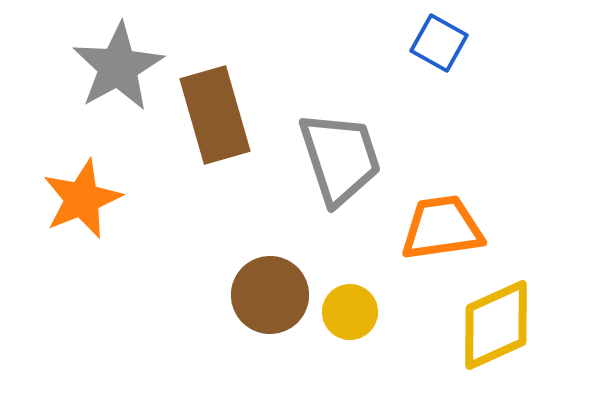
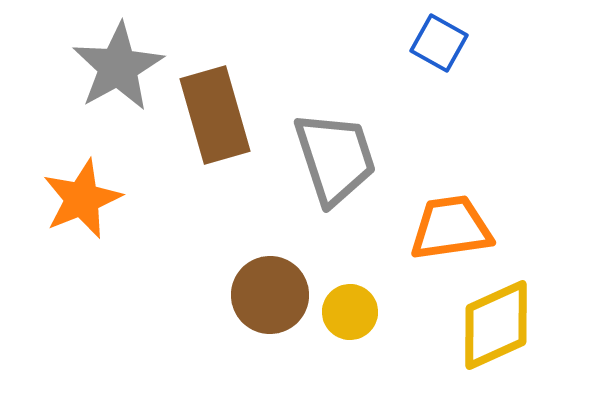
gray trapezoid: moved 5 px left
orange trapezoid: moved 9 px right
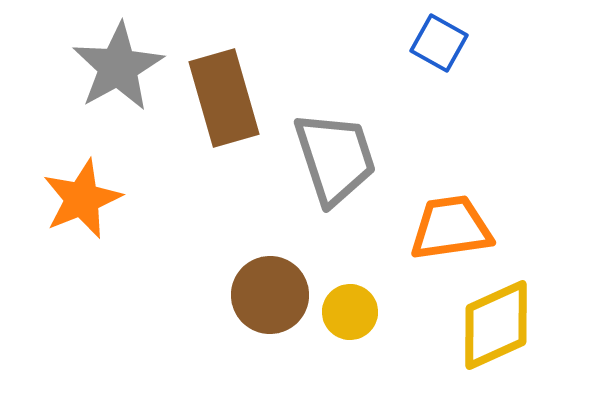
brown rectangle: moved 9 px right, 17 px up
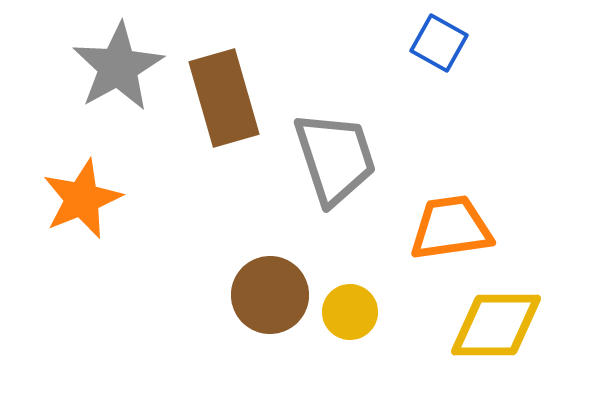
yellow diamond: rotated 24 degrees clockwise
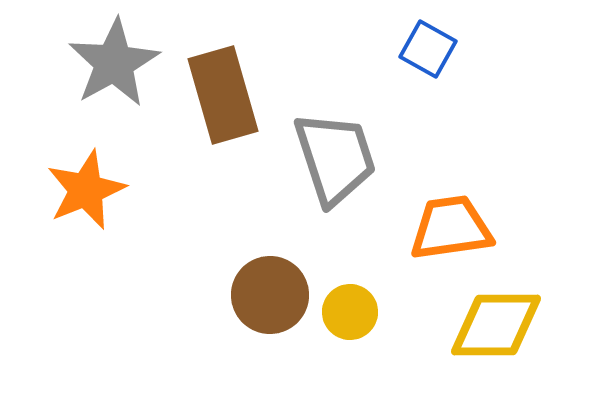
blue square: moved 11 px left, 6 px down
gray star: moved 4 px left, 4 px up
brown rectangle: moved 1 px left, 3 px up
orange star: moved 4 px right, 9 px up
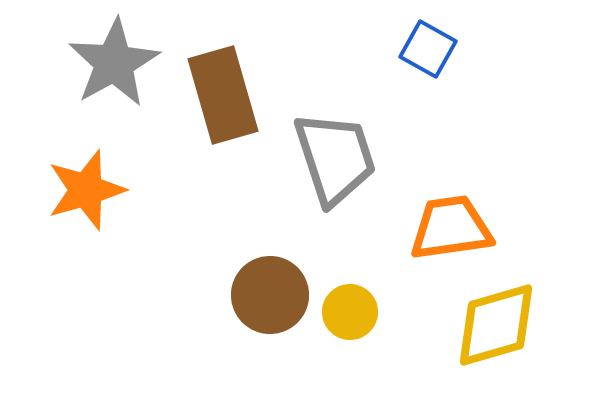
orange star: rotated 6 degrees clockwise
yellow diamond: rotated 16 degrees counterclockwise
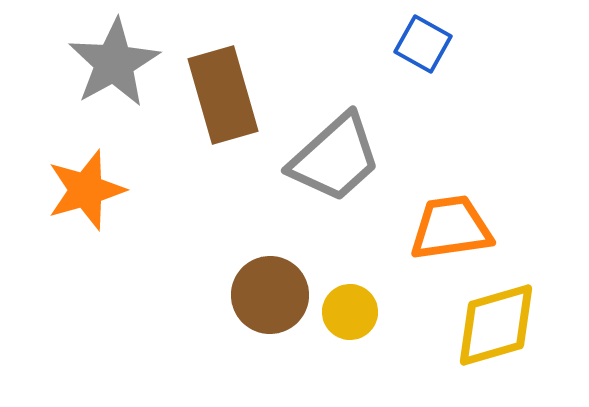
blue square: moved 5 px left, 5 px up
gray trapezoid: rotated 66 degrees clockwise
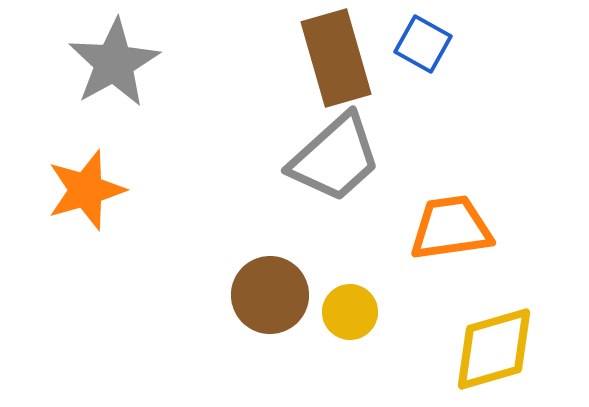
brown rectangle: moved 113 px right, 37 px up
yellow diamond: moved 2 px left, 24 px down
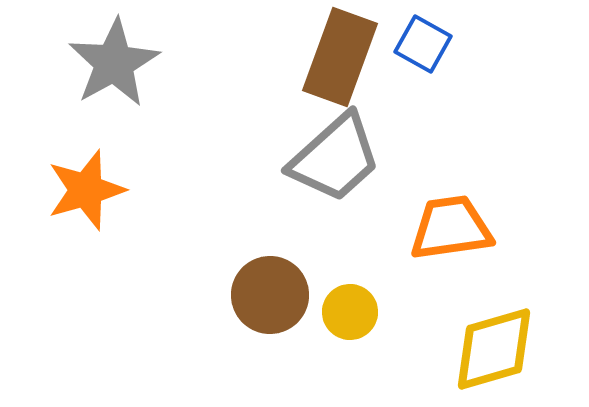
brown rectangle: moved 4 px right, 1 px up; rotated 36 degrees clockwise
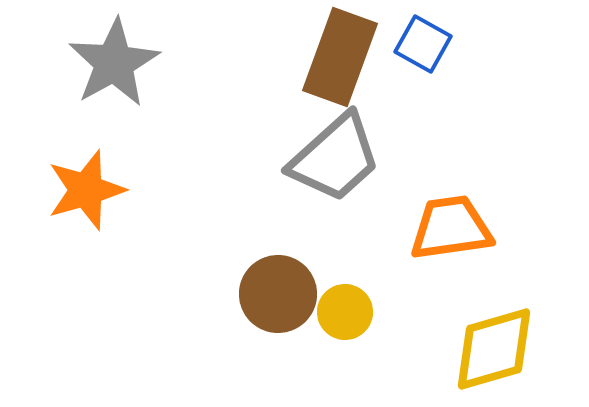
brown circle: moved 8 px right, 1 px up
yellow circle: moved 5 px left
